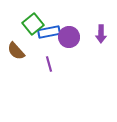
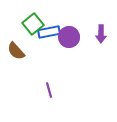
purple line: moved 26 px down
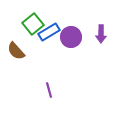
blue rectangle: rotated 20 degrees counterclockwise
purple circle: moved 2 px right
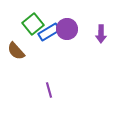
purple circle: moved 4 px left, 8 px up
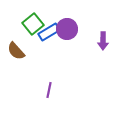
purple arrow: moved 2 px right, 7 px down
purple line: rotated 28 degrees clockwise
